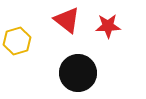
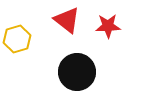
yellow hexagon: moved 2 px up
black circle: moved 1 px left, 1 px up
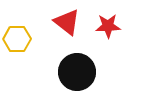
red triangle: moved 2 px down
yellow hexagon: rotated 16 degrees clockwise
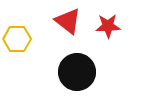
red triangle: moved 1 px right, 1 px up
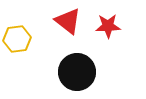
yellow hexagon: rotated 8 degrees counterclockwise
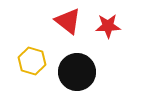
yellow hexagon: moved 15 px right, 22 px down; rotated 24 degrees clockwise
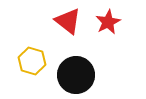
red star: moved 4 px up; rotated 25 degrees counterclockwise
black circle: moved 1 px left, 3 px down
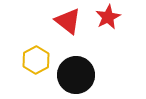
red star: moved 5 px up
yellow hexagon: moved 4 px right, 1 px up; rotated 16 degrees clockwise
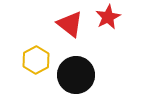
red triangle: moved 2 px right, 3 px down
